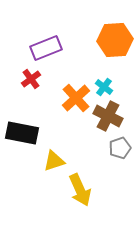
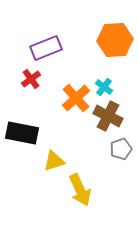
gray pentagon: moved 1 px right, 1 px down
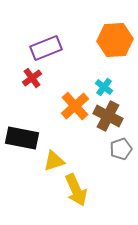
red cross: moved 1 px right, 1 px up
orange cross: moved 1 px left, 8 px down
black rectangle: moved 5 px down
yellow arrow: moved 4 px left
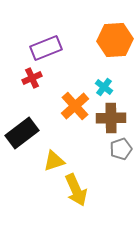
red cross: rotated 12 degrees clockwise
brown cross: moved 3 px right, 2 px down; rotated 28 degrees counterclockwise
black rectangle: moved 5 px up; rotated 48 degrees counterclockwise
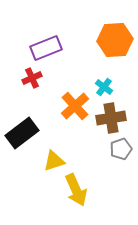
brown cross: rotated 8 degrees counterclockwise
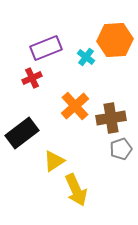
cyan cross: moved 18 px left, 30 px up
yellow triangle: rotated 15 degrees counterclockwise
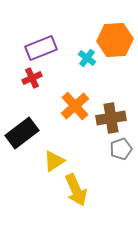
purple rectangle: moved 5 px left
cyan cross: moved 1 px right, 1 px down
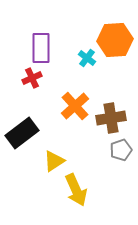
purple rectangle: rotated 68 degrees counterclockwise
gray pentagon: moved 1 px down
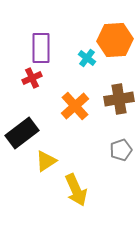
brown cross: moved 8 px right, 19 px up
yellow triangle: moved 8 px left
